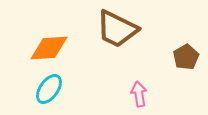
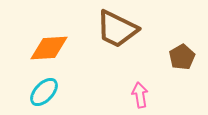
brown pentagon: moved 4 px left
cyan ellipse: moved 5 px left, 3 px down; rotated 8 degrees clockwise
pink arrow: moved 1 px right, 1 px down
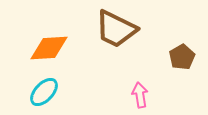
brown trapezoid: moved 1 px left
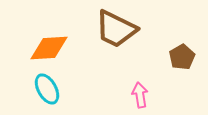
cyan ellipse: moved 3 px right, 3 px up; rotated 72 degrees counterclockwise
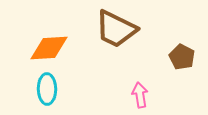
brown pentagon: rotated 15 degrees counterclockwise
cyan ellipse: rotated 28 degrees clockwise
